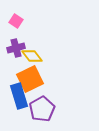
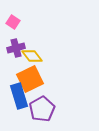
pink square: moved 3 px left, 1 px down
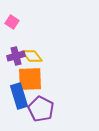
pink square: moved 1 px left
purple cross: moved 8 px down
orange square: rotated 24 degrees clockwise
purple pentagon: moved 1 px left; rotated 15 degrees counterclockwise
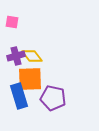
pink square: rotated 24 degrees counterclockwise
purple pentagon: moved 12 px right, 11 px up; rotated 15 degrees counterclockwise
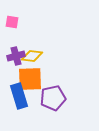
yellow diamond: rotated 45 degrees counterclockwise
purple pentagon: rotated 25 degrees counterclockwise
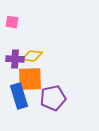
purple cross: moved 1 px left, 3 px down; rotated 18 degrees clockwise
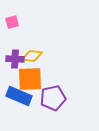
pink square: rotated 24 degrees counterclockwise
blue rectangle: rotated 50 degrees counterclockwise
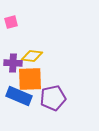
pink square: moved 1 px left
purple cross: moved 2 px left, 4 px down
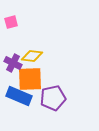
purple cross: rotated 24 degrees clockwise
